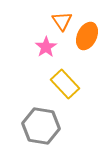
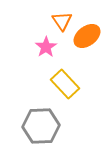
orange ellipse: rotated 28 degrees clockwise
gray hexagon: rotated 12 degrees counterclockwise
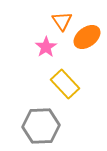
orange ellipse: moved 1 px down
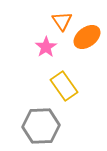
yellow rectangle: moved 1 px left, 2 px down; rotated 8 degrees clockwise
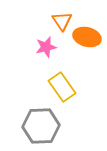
orange ellipse: rotated 52 degrees clockwise
pink star: rotated 20 degrees clockwise
yellow rectangle: moved 2 px left, 1 px down
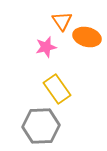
yellow rectangle: moved 5 px left, 2 px down
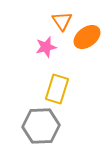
orange ellipse: rotated 52 degrees counterclockwise
yellow rectangle: rotated 52 degrees clockwise
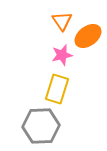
orange ellipse: moved 1 px right, 1 px up
pink star: moved 16 px right, 8 px down
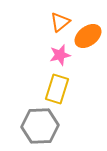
orange triangle: moved 2 px left, 1 px down; rotated 25 degrees clockwise
pink star: moved 2 px left
gray hexagon: moved 1 px left
